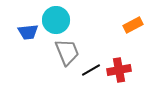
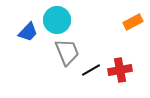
cyan circle: moved 1 px right
orange rectangle: moved 3 px up
blue trapezoid: rotated 40 degrees counterclockwise
red cross: moved 1 px right
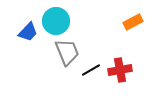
cyan circle: moved 1 px left, 1 px down
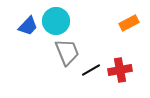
orange rectangle: moved 4 px left, 1 px down
blue trapezoid: moved 6 px up
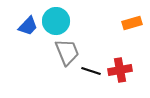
orange rectangle: moved 3 px right; rotated 12 degrees clockwise
black line: moved 1 px down; rotated 48 degrees clockwise
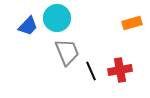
cyan circle: moved 1 px right, 3 px up
black line: rotated 48 degrees clockwise
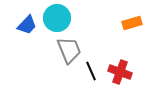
blue trapezoid: moved 1 px left, 1 px up
gray trapezoid: moved 2 px right, 2 px up
red cross: moved 2 px down; rotated 30 degrees clockwise
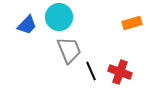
cyan circle: moved 2 px right, 1 px up
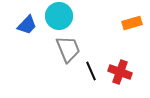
cyan circle: moved 1 px up
gray trapezoid: moved 1 px left, 1 px up
